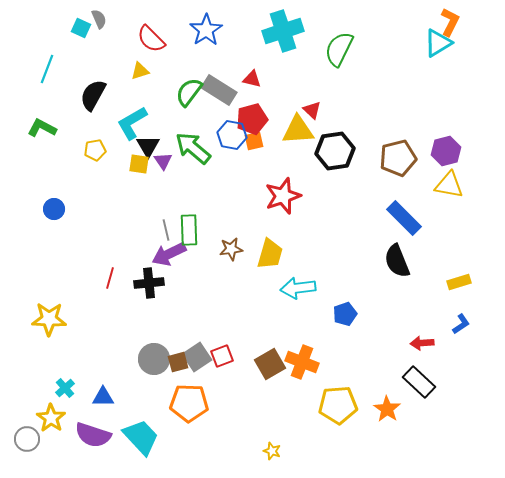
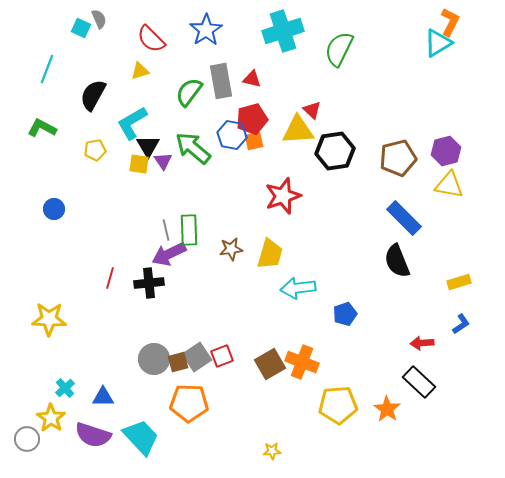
gray rectangle at (219, 90): moved 2 px right, 9 px up; rotated 48 degrees clockwise
yellow star at (272, 451): rotated 24 degrees counterclockwise
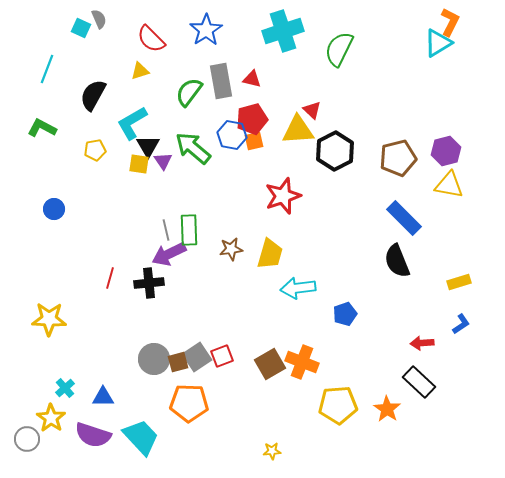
black hexagon at (335, 151): rotated 18 degrees counterclockwise
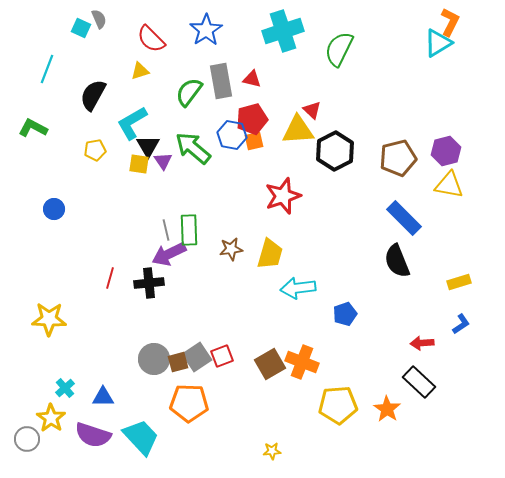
green L-shape at (42, 128): moved 9 px left
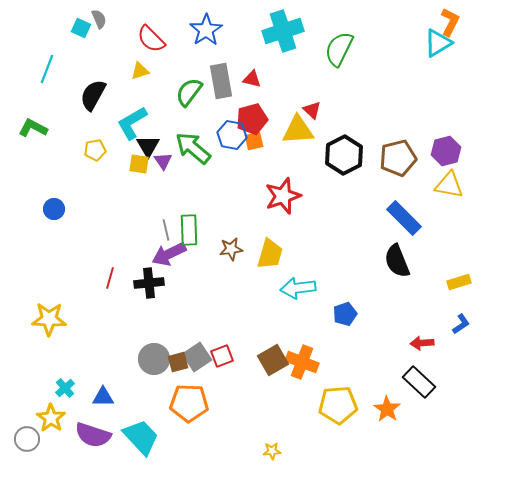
black hexagon at (335, 151): moved 9 px right, 4 px down
brown square at (270, 364): moved 3 px right, 4 px up
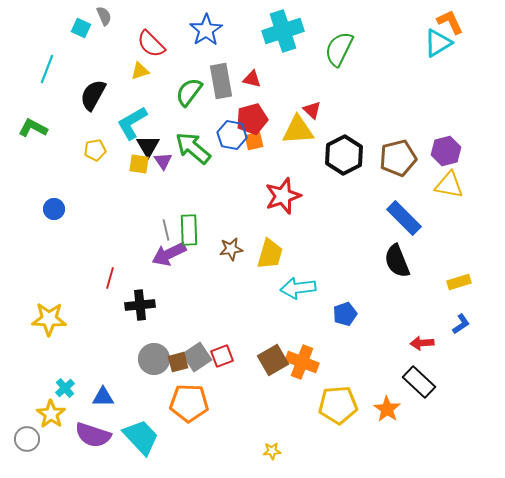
gray semicircle at (99, 19): moved 5 px right, 3 px up
orange L-shape at (450, 22): rotated 52 degrees counterclockwise
red semicircle at (151, 39): moved 5 px down
black cross at (149, 283): moved 9 px left, 22 px down
yellow star at (51, 418): moved 4 px up
